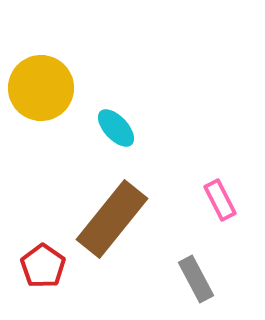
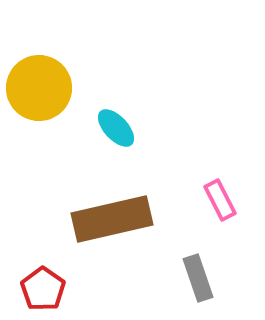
yellow circle: moved 2 px left
brown rectangle: rotated 38 degrees clockwise
red pentagon: moved 23 px down
gray rectangle: moved 2 px right, 1 px up; rotated 9 degrees clockwise
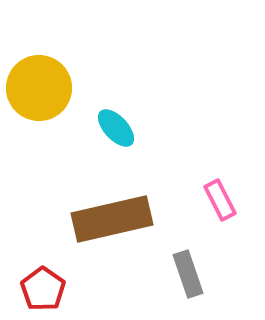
gray rectangle: moved 10 px left, 4 px up
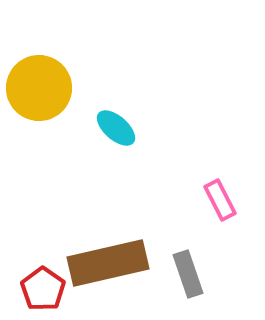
cyan ellipse: rotated 6 degrees counterclockwise
brown rectangle: moved 4 px left, 44 px down
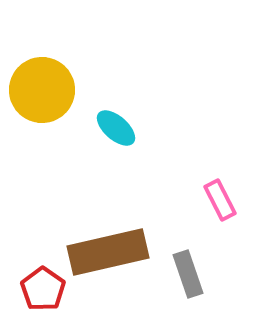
yellow circle: moved 3 px right, 2 px down
brown rectangle: moved 11 px up
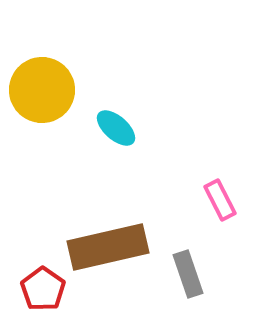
brown rectangle: moved 5 px up
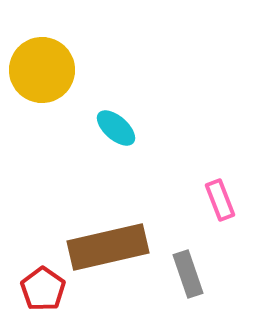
yellow circle: moved 20 px up
pink rectangle: rotated 6 degrees clockwise
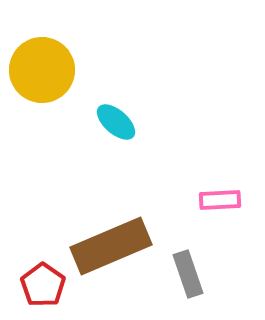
cyan ellipse: moved 6 px up
pink rectangle: rotated 72 degrees counterclockwise
brown rectangle: moved 3 px right, 1 px up; rotated 10 degrees counterclockwise
red pentagon: moved 4 px up
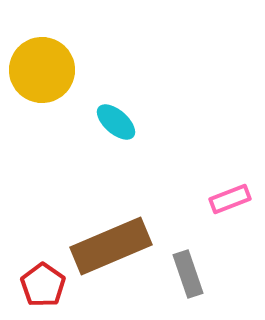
pink rectangle: moved 10 px right, 1 px up; rotated 18 degrees counterclockwise
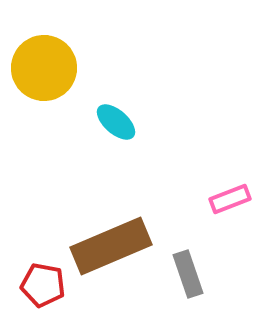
yellow circle: moved 2 px right, 2 px up
red pentagon: rotated 24 degrees counterclockwise
